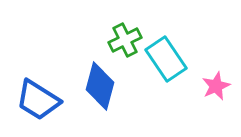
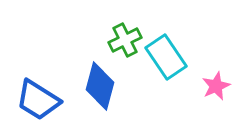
cyan rectangle: moved 2 px up
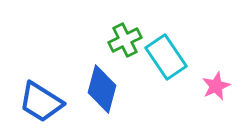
blue diamond: moved 2 px right, 3 px down
blue trapezoid: moved 3 px right, 2 px down
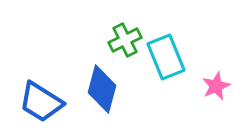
cyan rectangle: rotated 12 degrees clockwise
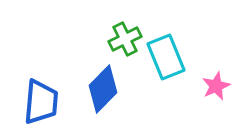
green cross: moved 1 px up
blue diamond: moved 1 px right; rotated 30 degrees clockwise
blue trapezoid: rotated 117 degrees counterclockwise
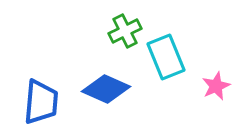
green cross: moved 8 px up
blue diamond: moved 3 px right; rotated 69 degrees clockwise
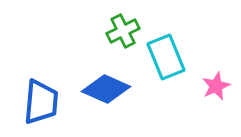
green cross: moved 2 px left
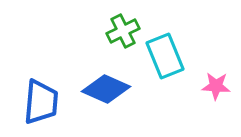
cyan rectangle: moved 1 px left, 1 px up
pink star: rotated 28 degrees clockwise
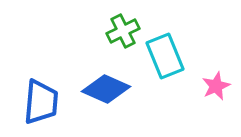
pink star: rotated 28 degrees counterclockwise
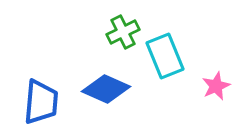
green cross: moved 1 px down
